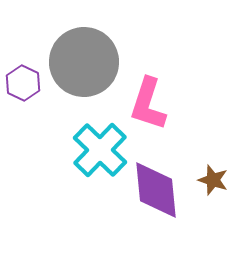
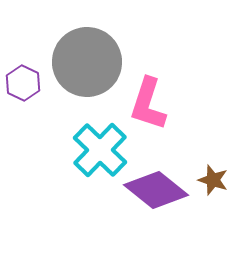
gray circle: moved 3 px right
purple diamond: rotated 46 degrees counterclockwise
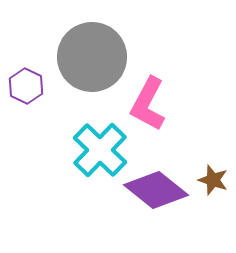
gray circle: moved 5 px right, 5 px up
purple hexagon: moved 3 px right, 3 px down
pink L-shape: rotated 10 degrees clockwise
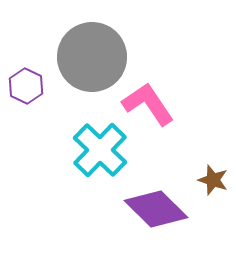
pink L-shape: rotated 118 degrees clockwise
purple diamond: moved 19 px down; rotated 6 degrees clockwise
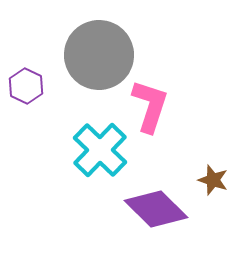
gray circle: moved 7 px right, 2 px up
pink L-shape: moved 2 px right, 2 px down; rotated 52 degrees clockwise
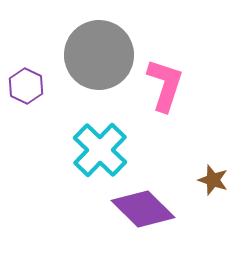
pink L-shape: moved 15 px right, 21 px up
purple diamond: moved 13 px left
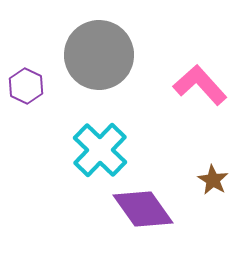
pink L-shape: moved 35 px right; rotated 60 degrees counterclockwise
brown star: rotated 12 degrees clockwise
purple diamond: rotated 10 degrees clockwise
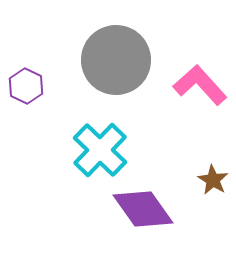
gray circle: moved 17 px right, 5 px down
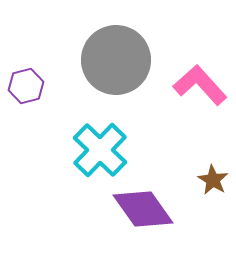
purple hexagon: rotated 20 degrees clockwise
